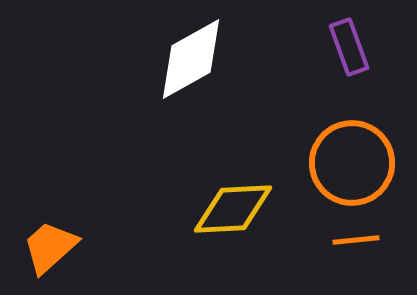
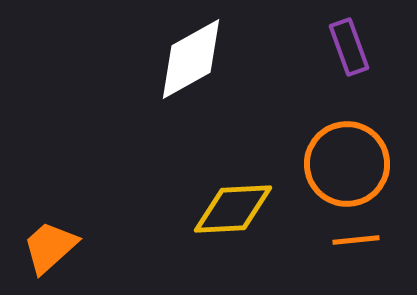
orange circle: moved 5 px left, 1 px down
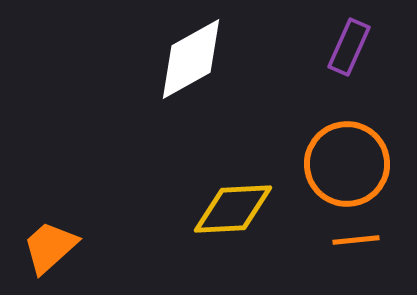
purple rectangle: rotated 44 degrees clockwise
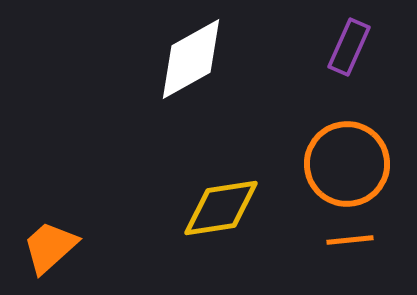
yellow diamond: moved 12 px left, 1 px up; rotated 6 degrees counterclockwise
orange line: moved 6 px left
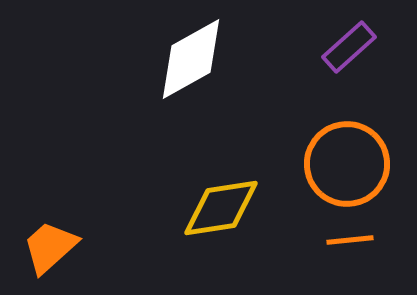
purple rectangle: rotated 24 degrees clockwise
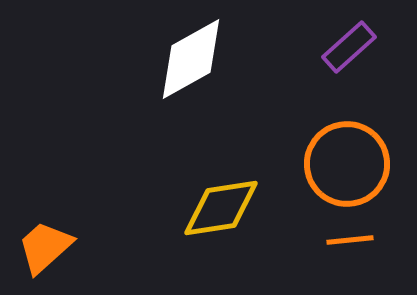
orange trapezoid: moved 5 px left
